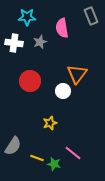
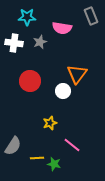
pink semicircle: rotated 72 degrees counterclockwise
pink line: moved 1 px left, 8 px up
yellow line: rotated 24 degrees counterclockwise
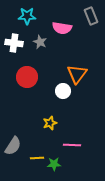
cyan star: moved 1 px up
gray star: rotated 24 degrees counterclockwise
red circle: moved 3 px left, 4 px up
pink line: rotated 36 degrees counterclockwise
green star: rotated 16 degrees counterclockwise
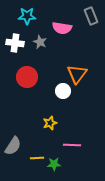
white cross: moved 1 px right
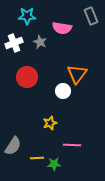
white cross: moved 1 px left; rotated 30 degrees counterclockwise
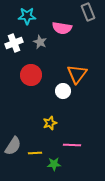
gray rectangle: moved 3 px left, 4 px up
red circle: moved 4 px right, 2 px up
yellow line: moved 2 px left, 5 px up
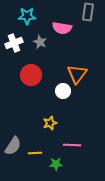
gray rectangle: rotated 30 degrees clockwise
green star: moved 2 px right
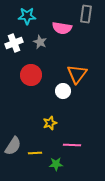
gray rectangle: moved 2 px left, 2 px down
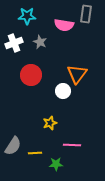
pink semicircle: moved 2 px right, 3 px up
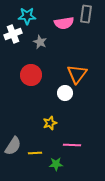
pink semicircle: moved 2 px up; rotated 18 degrees counterclockwise
white cross: moved 1 px left, 9 px up
white circle: moved 2 px right, 2 px down
